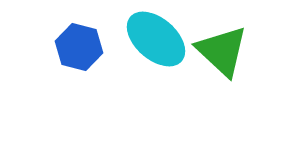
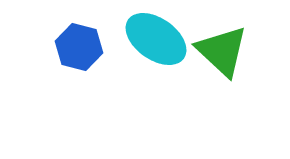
cyan ellipse: rotated 6 degrees counterclockwise
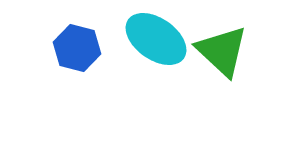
blue hexagon: moved 2 px left, 1 px down
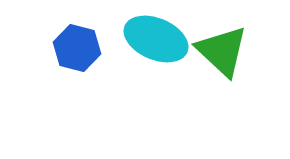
cyan ellipse: rotated 12 degrees counterclockwise
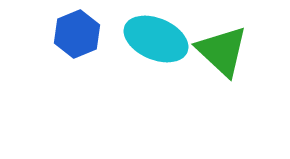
blue hexagon: moved 14 px up; rotated 24 degrees clockwise
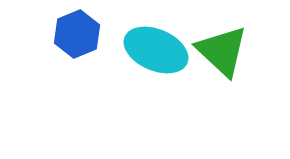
cyan ellipse: moved 11 px down
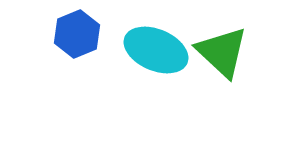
green triangle: moved 1 px down
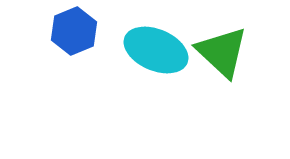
blue hexagon: moved 3 px left, 3 px up
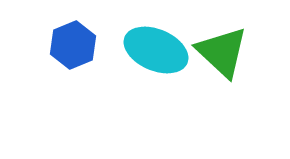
blue hexagon: moved 1 px left, 14 px down
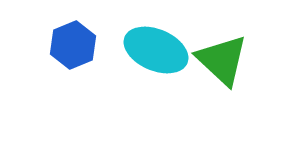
green triangle: moved 8 px down
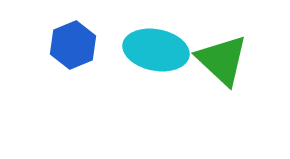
cyan ellipse: rotated 12 degrees counterclockwise
